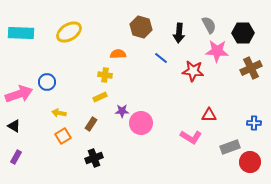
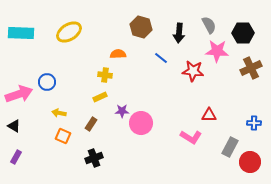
orange square: rotated 35 degrees counterclockwise
gray rectangle: rotated 42 degrees counterclockwise
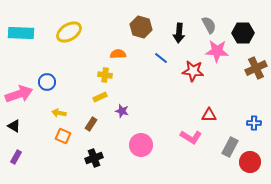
brown cross: moved 5 px right
purple star: rotated 16 degrees clockwise
pink circle: moved 22 px down
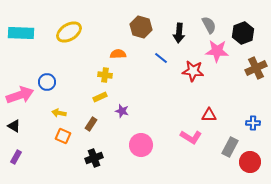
black hexagon: rotated 20 degrees counterclockwise
pink arrow: moved 1 px right, 1 px down
blue cross: moved 1 px left
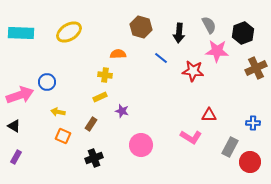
yellow arrow: moved 1 px left, 1 px up
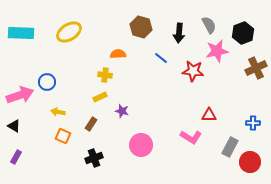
pink star: rotated 15 degrees counterclockwise
